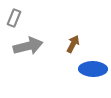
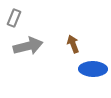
brown arrow: rotated 48 degrees counterclockwise
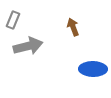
gray rectangle: moved 1 px left, 2 px down
brown arrow: moved 17 px up
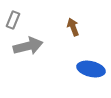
blue ellipse: moved 2 px left; rotated 12 degrees clockwise
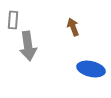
gray rectangle: rotated 18 degrees counterclockwise
gray arrow: rotated 96 degrees clockwise
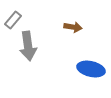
gray rectangle: rotated 36 degrees clockwise
brown arrow: rotated 120 degrees clockwise
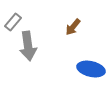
gray rectangle: moved 2 px down
brown arrow: rotated 120 degrees clockwise
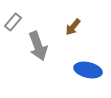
gray arrow: moved 10 px right; rotated 12 degrees counterclockwise
blue ellipse: moved 3 px left, 1 px down
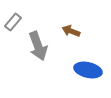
brown arrow: moved 2 px left, 4 px down; rotated 72 degrees clockwise
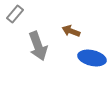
gray rectangle: moved 2 px right, 8 px up
blue ellipse: moved 4 px right, 12 px up
